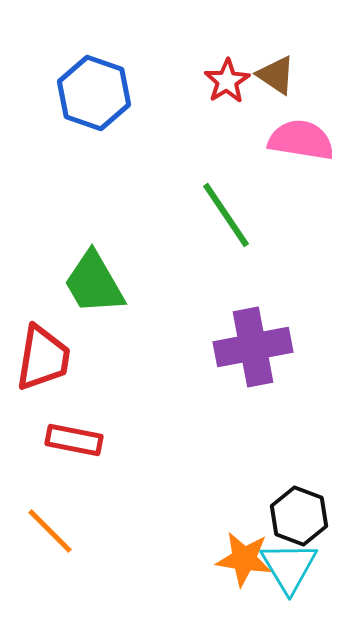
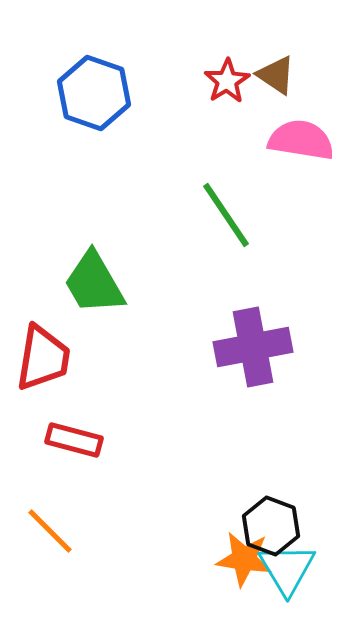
red rectangle: rotated 4 degrees clockwise
black hexagon: moved 28 px left, 10 px down
cyan triangle: moved 2 px left, 2 px down
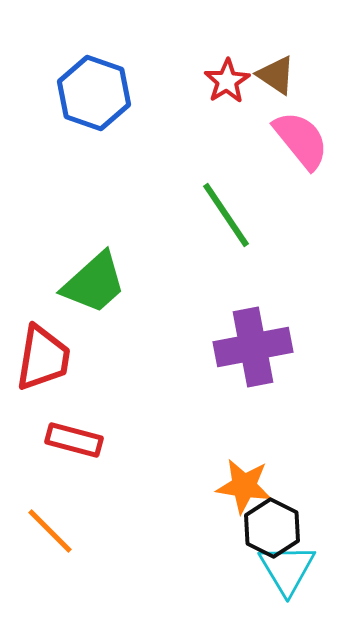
pink semicircle: rotated 42 degrees clockwise
green trapezoid: rotated 102 degrees counterclockwise
black hexagon: moved 1 px right, 2 px down; rotated 6 degrees clockwise
orange star: moved 73 px up
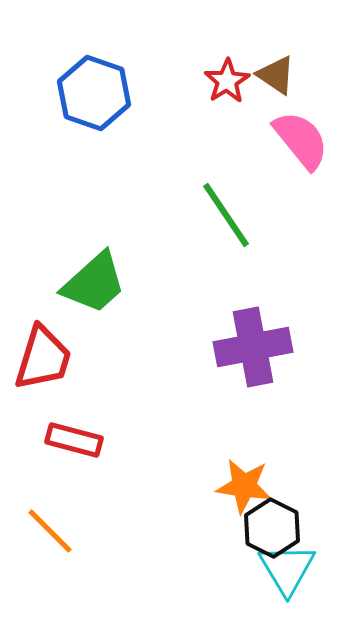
red trapezoid: rotated 8 degrees clockwise
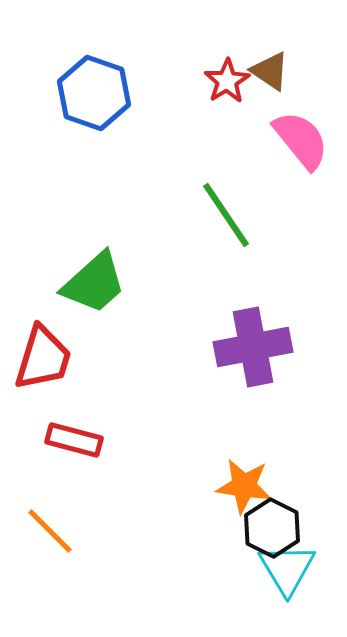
brown triangle: moved 6 px left, 4 px up
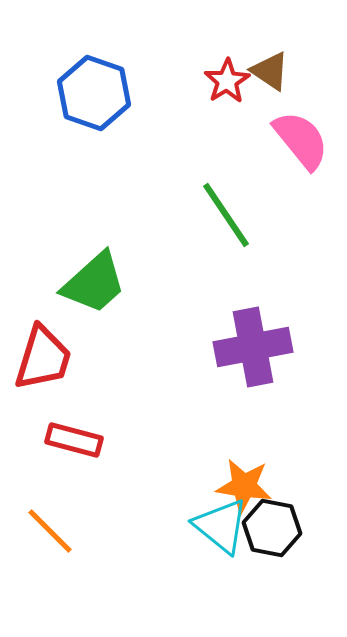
black hexagon: rotated 16 degrees counterclockwise
cyan triangle: moved 66 px left, 43 px up; rotated 20 degrees counterclockwise
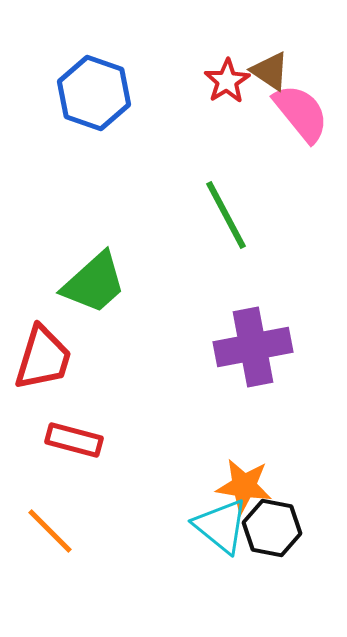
pink semicircle: moved 27 px up
green line: rotated 6 degrees clockwise
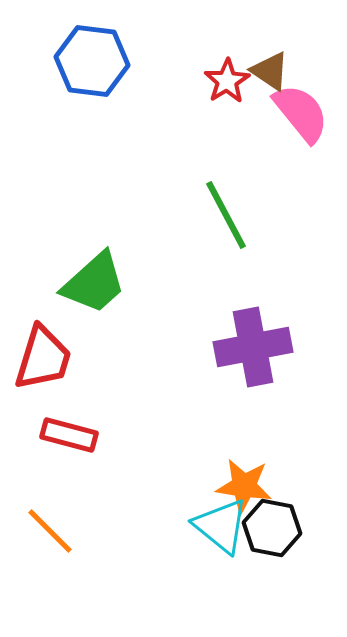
blue hexagon: moved 2 px left, 32 px up; rotated 12 degrees counterclockwise
red rectangle: moved 5 px left, 5 px up
